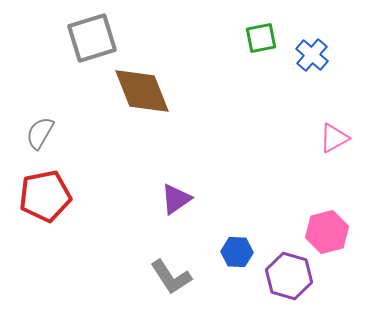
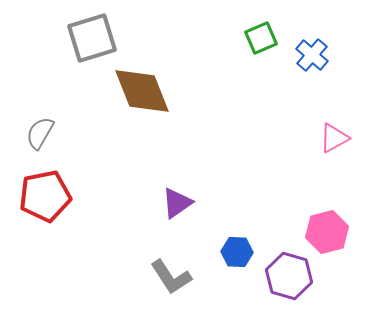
green square: rotated 12 degrees counterclockwise
purple triangle: moved 1 px right, 4 px down
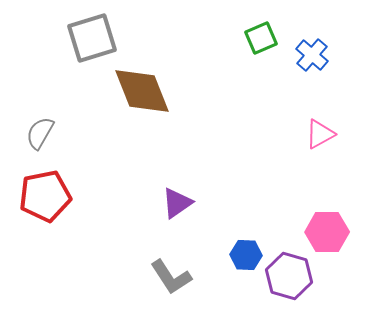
pink triangle: moved 14 px left, 4 px up
pink hexagon: rotated 15 degrees clockwise
blue hexagon: moved 9 px right, 3 px down
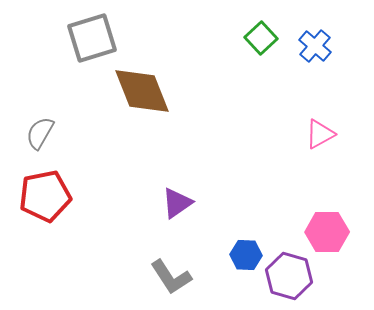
green square: rotated 20 degrees counterclockwise
blue cross: moved 3 px right, 9 px up
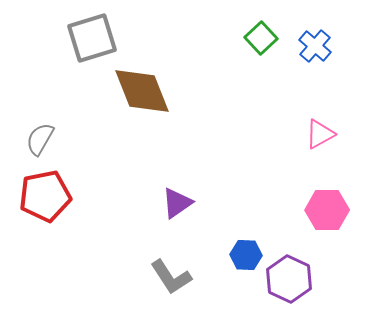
gray semicircle: moved 6 px down
pink hexagon: moved 22 px up
purple hexagon: moved 3 px down; rotated 9 degrees clockwise
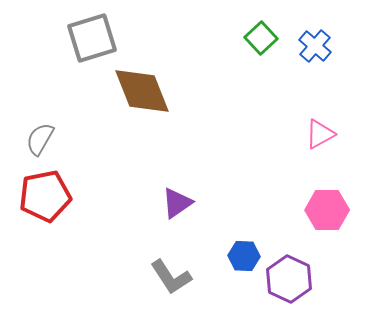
blue hexagon: moved 2 px left, 1 px down
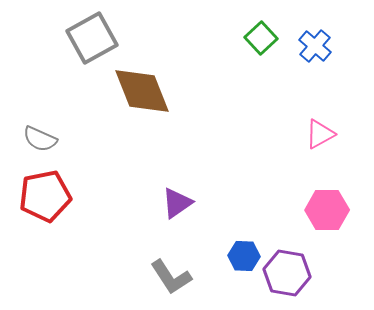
gray square: rotated 12 degrees counterclockwise
gray semicircle: rotated 96 degrees counterclockwise
purple hexagon: moved 2 px left, 6 px up; rotated 15 degrees counterclockwise
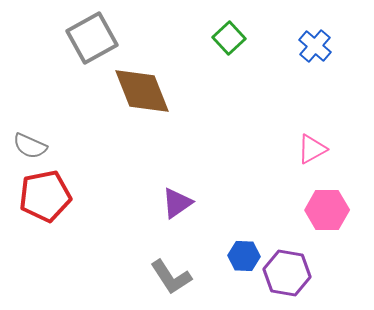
green square: moved 32 px left
pink triangle: moved 8 px left, 15 px down
gray semicircle: moved 10 px left, 7 px down
